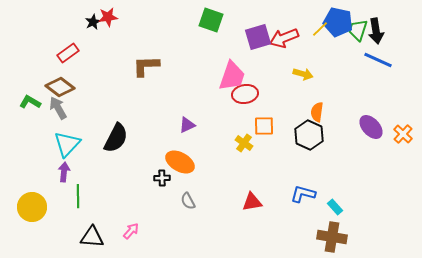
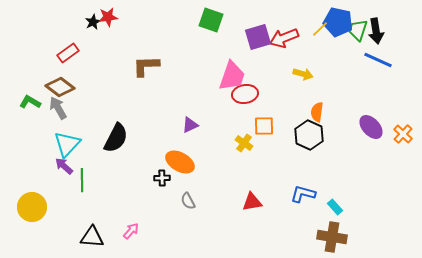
purple triangle: moved 3 px right
purple arrow: moved 6 px up; rotated 54 degrees counterclockwise
green line: moved 4 px right, 16 px up
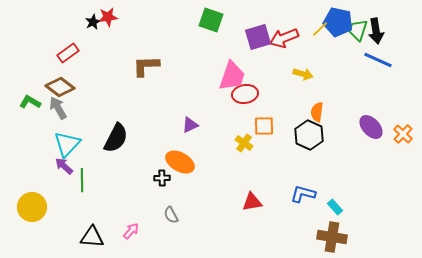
gray semicircle: moved 17 px left, 14 px down
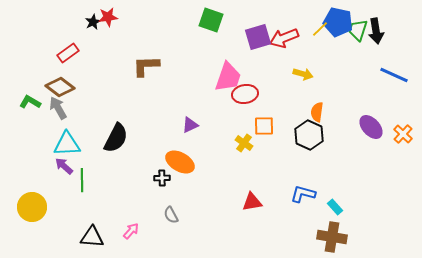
blue line: moved 16 px right, 15 px down
pink trapezoid: moved 4 px left, 1 px down
cyan triangle: rotated 44 degrees clockwise
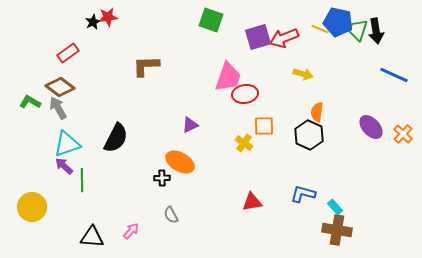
yellow line: rotated 66 degrees clockwise
cyan triangle: rotated 16 degrees counterclockwise
brown cross: moved 5 px right, 7 px up
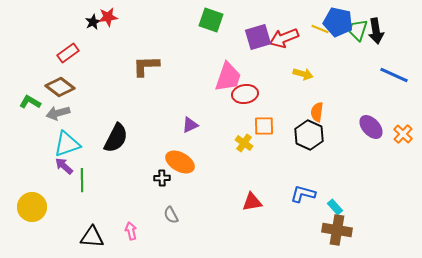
gray arrow: moved 5 px down; rotated 75 degrees counterclockwise
pink arrow: rotated 54 degrees counterclockwise
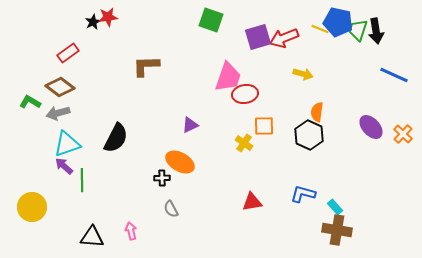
gray semicircle: moved 6 px up
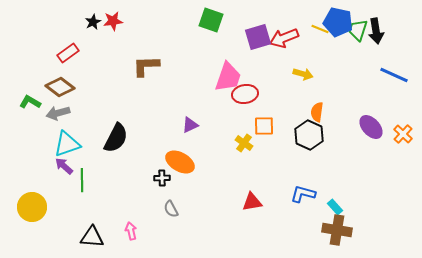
red star: moved 5 px right, 4 px down
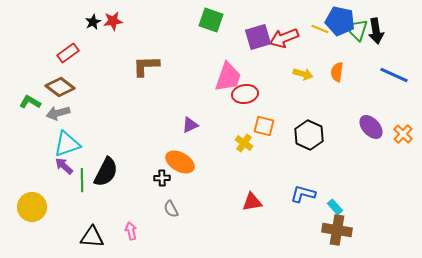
blue pentagon: moved 2 px right, 1 px up
orange semicircle: moved 20 px right, 40 px up
orange square: rotated 15 degrees clockwise
black semicircle: moved 10 px left, 34 px down
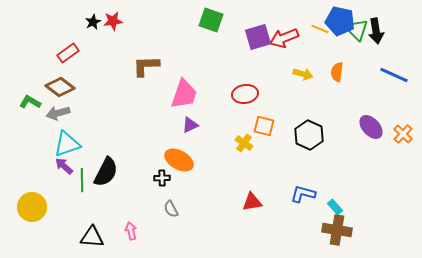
pink trapezoid: moved 44 px left, 17 px down
orange ellipse: moved 1 px left, 2 px up
